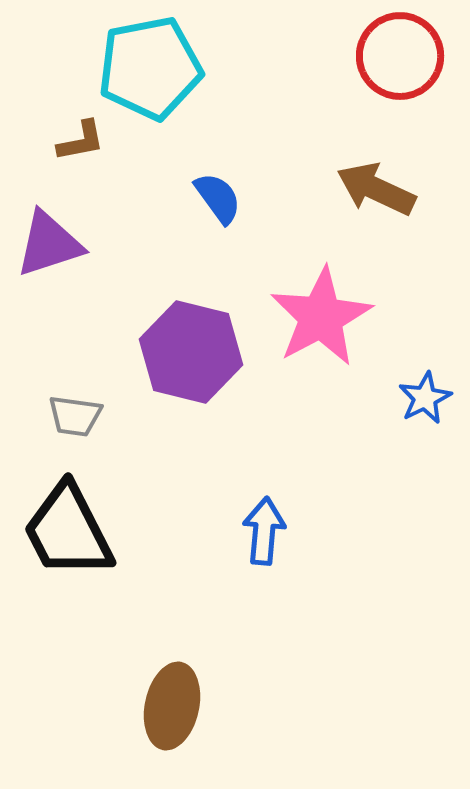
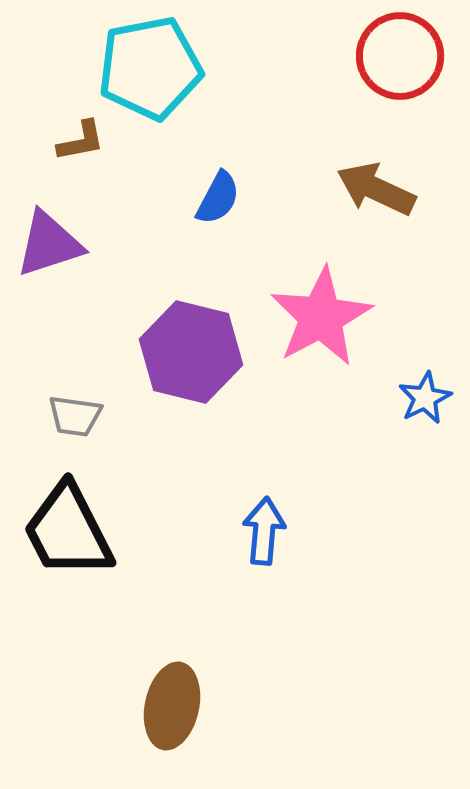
blue semicircle: rotated 64 degrees clockwise
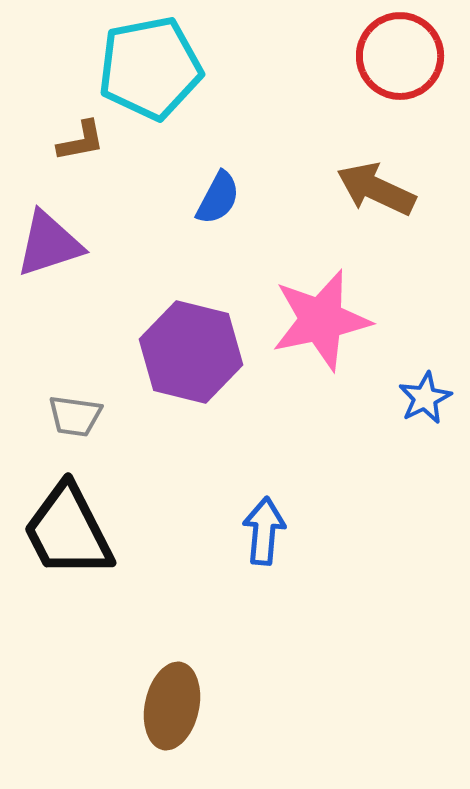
pink star: moved 3 px down; rotated 16 degrees clockwise
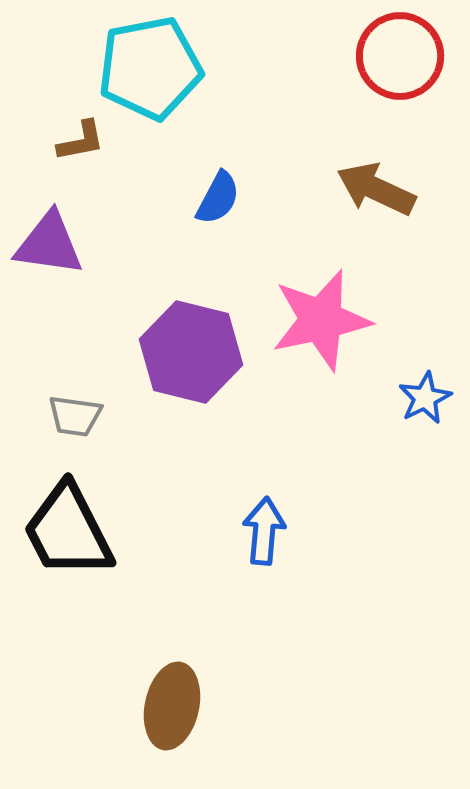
purple triangle: rotated 26 degrees clockwise
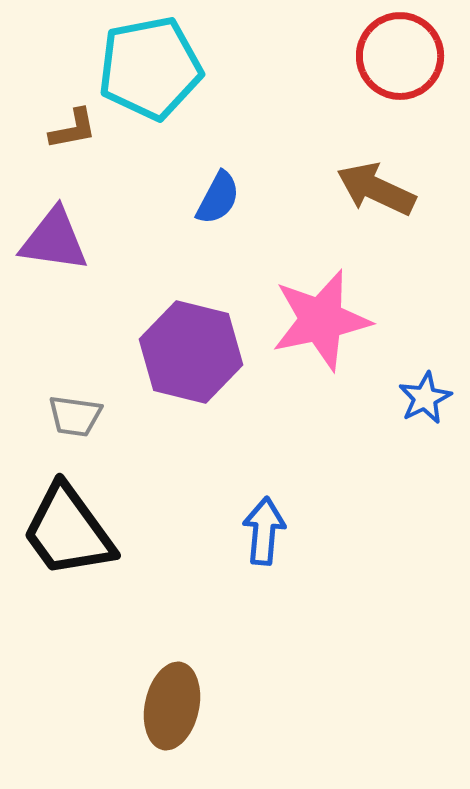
brown L-shape: moved 8 px left, 12 px up
purple triangle: moved 5 px right, 4 px up
black trapezoid: rotated 9 degrees counterclockwise
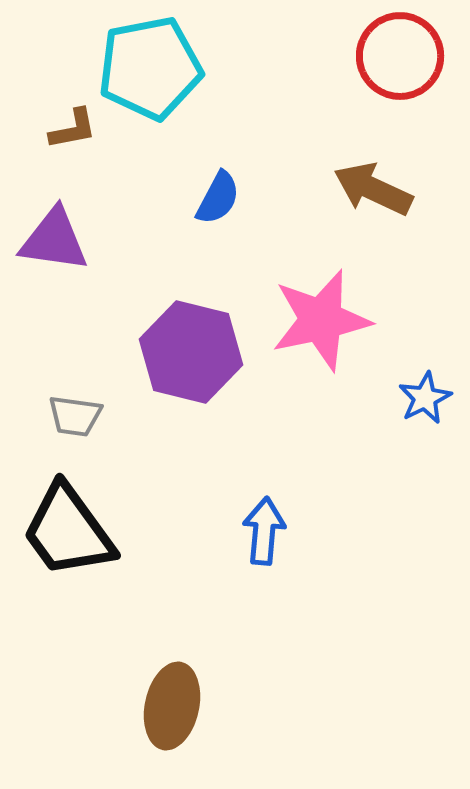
brown arrow: moved 3 px left
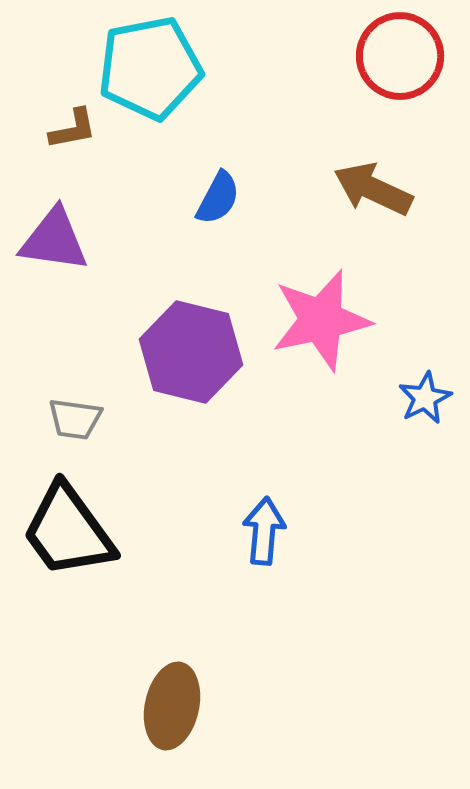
gray trapezoid: moved 3 px down
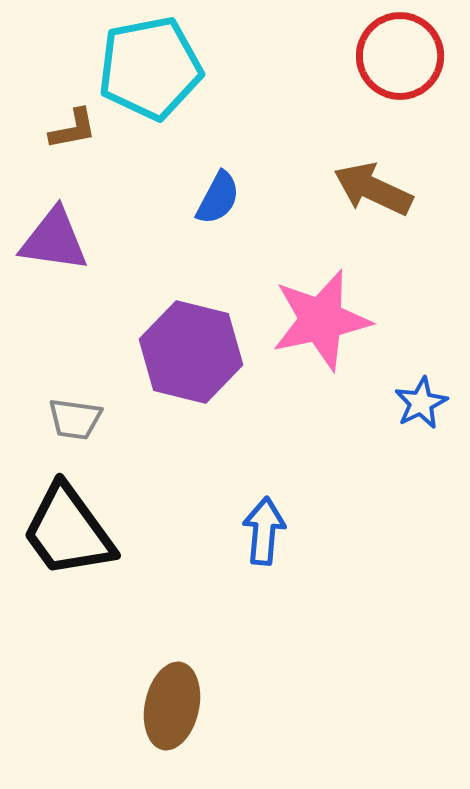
blue star: moved 4 px left, 5 px down
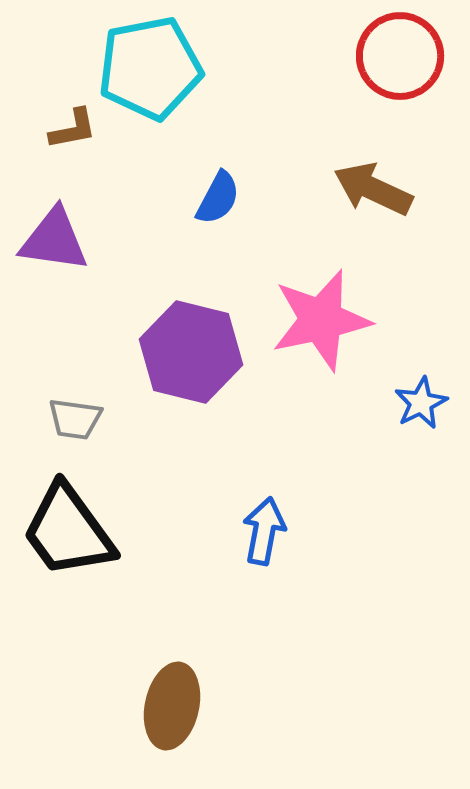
blue arrow: rotated 6 degrees clockwise
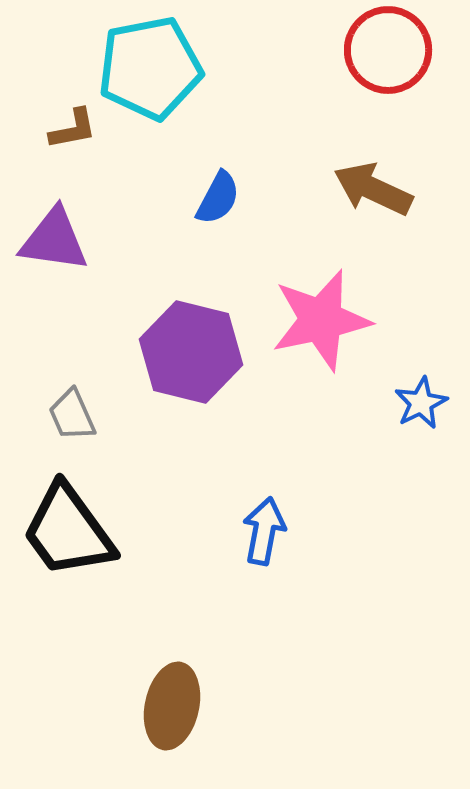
red circle: moved 12 px left, 6 px up
gray trapezoid: moved 3 px left, 4 px up; rotated 58 degrees clockwise
